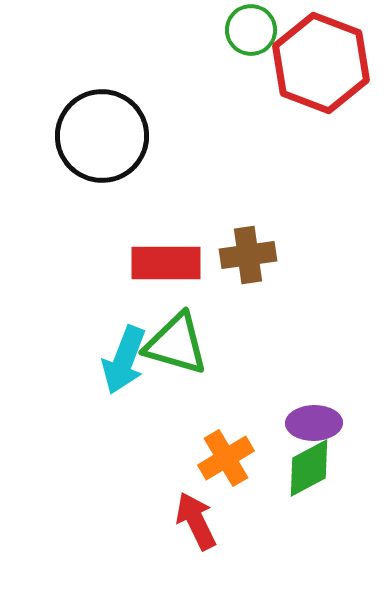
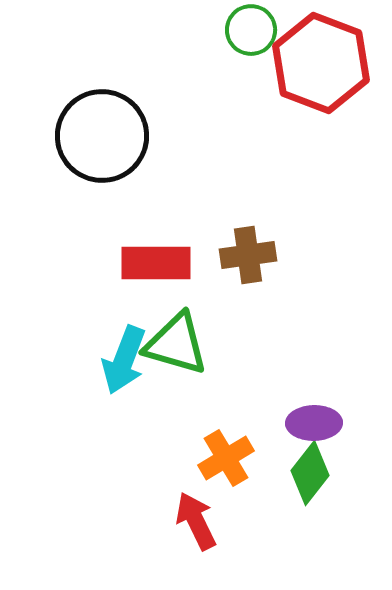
red rectangle: moved 10 px left
green diamond: moved 1 px right, 5 px down; rotated 24 degrees counterclockwise
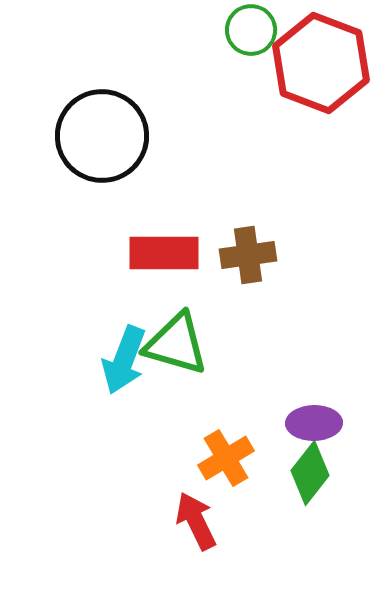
red rectangle: moved 8 px right, 10 px up
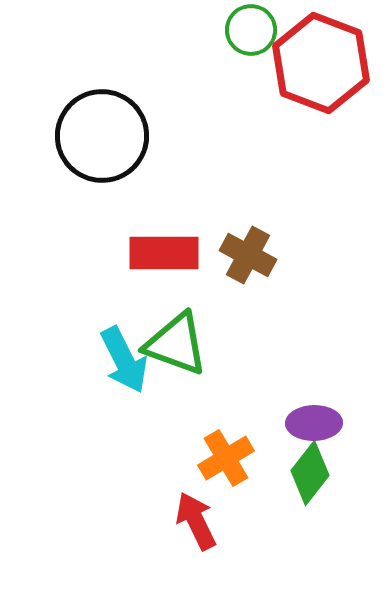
brown cross: rotated 36 degrees clockwise
green triangle: rotated 4 degrees clockwise
cyan arrow: rotated 48 degrees counterclockwise
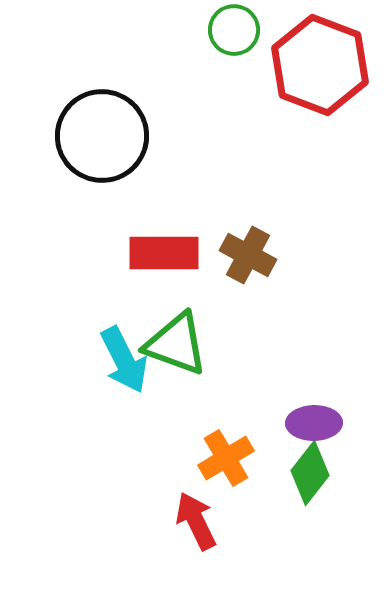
green circle: moved 17 px left
red hexagon: moved 1 px left, 2 px down
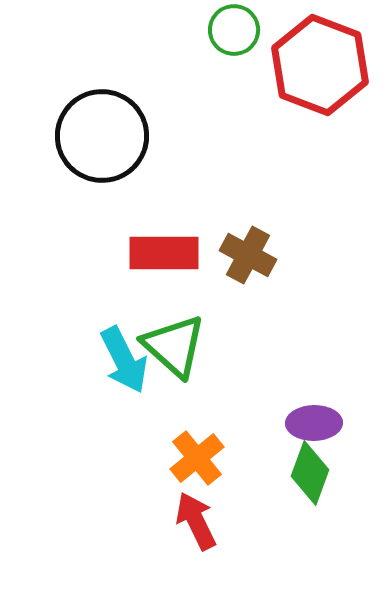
green triangle: moved 2 px left, 2 px down; rotated 22 degrees clockwise
orange cross: moved 29 px left; rotated 8 degrees counterclockwise
green diamond: rotated 18 degrees counterclockwise
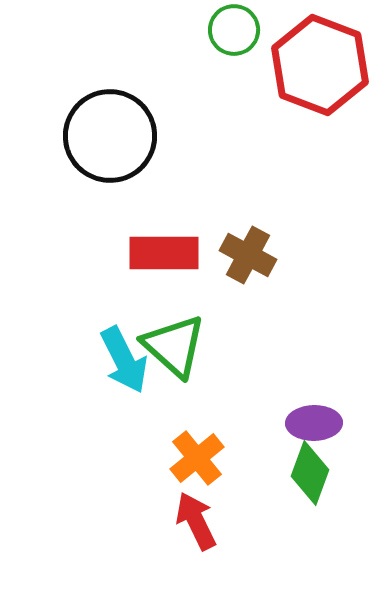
black circle: moved 8 px right
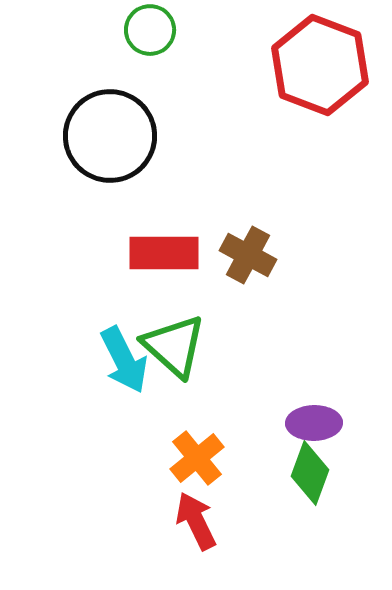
green circle: moved 84 px left
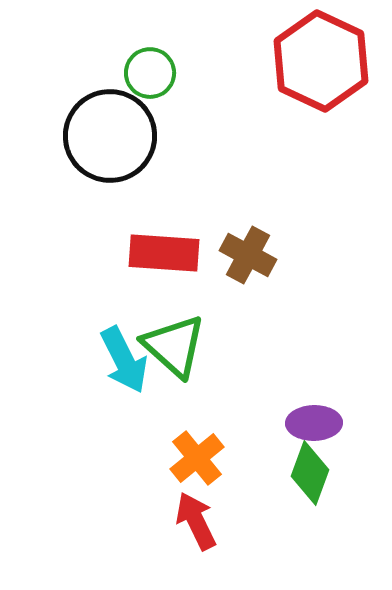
green circle: moved 43 px down
red hexagon: moved 1 px right, 4 px up; rotated 4 degrees clockwise
red rectangle: rotated 4 degrees clockwise
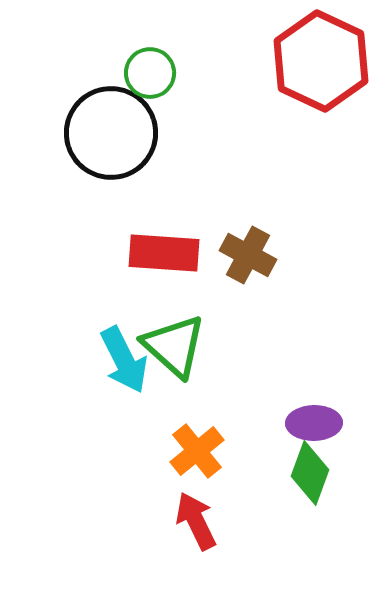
black circle: moved 1 px right, 3 px up
orange cross: moved 7 px up
